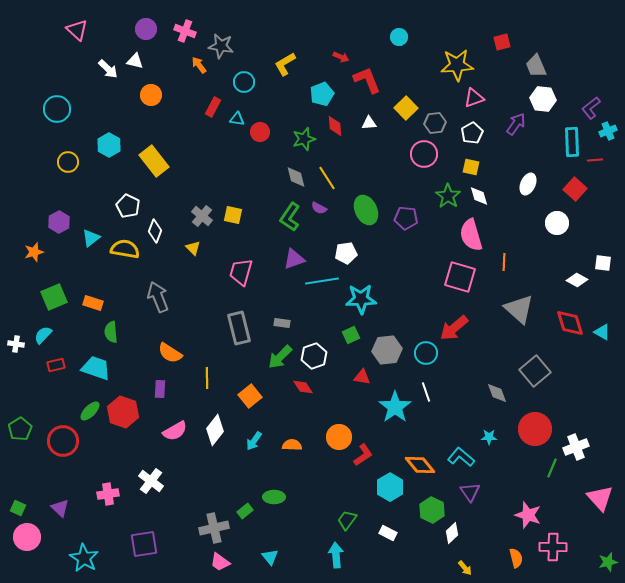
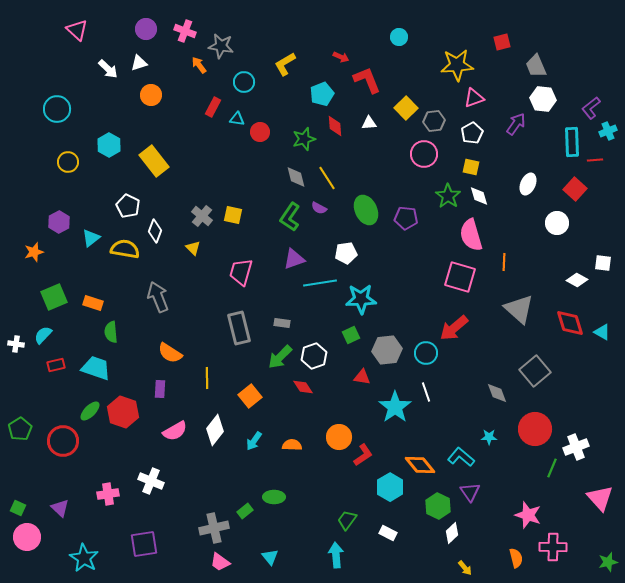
white triangle at (135, 61): moved 4 px right, 2 px down; rotated 30 degrees counterclockwise
gray hexagon at (435, 123): moved 1 px left, 2 px up
cyan line at (322, 281): moved 2 px left, 2 px down
white cross at (151, 481): rotated 15 degrees counterclockwise
green hexagon at (432, 510): moved 6 px right, 4 px up
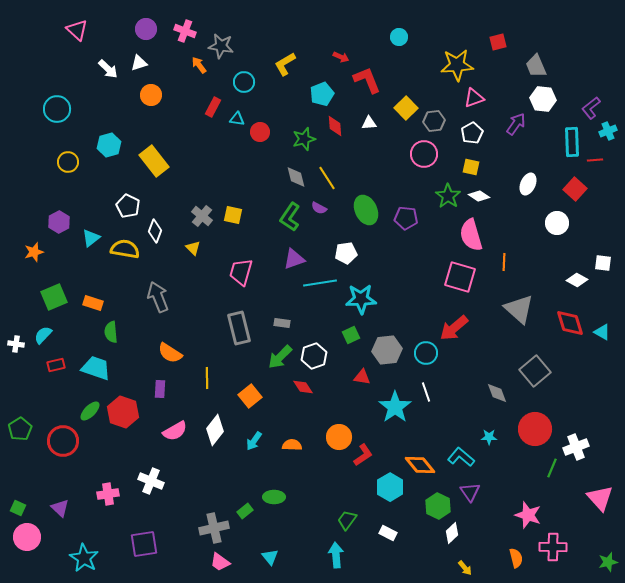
red square at (502, 42): moved 4 px left
cyan hexagon at (109, 145): rotated 15 degrees clockwise
white diamond at (479, 196): rotated 40 degrees counterclockwise
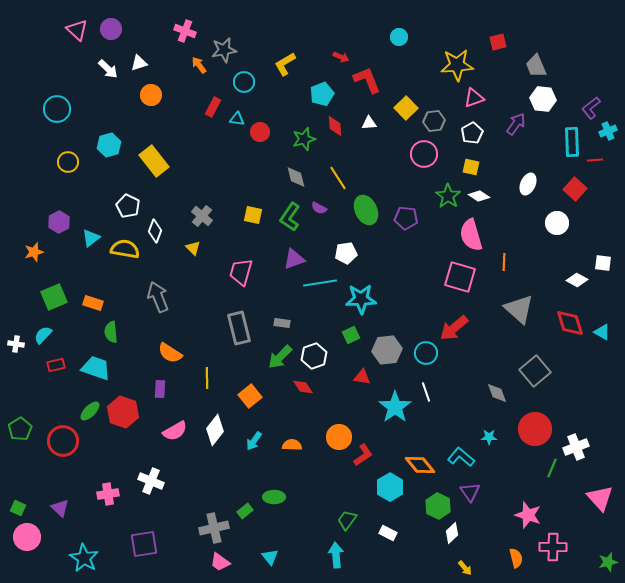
purple circle at (146, 29): moved 35 px left
gray star at (221, 46): moved 3 px right, 4 px down; rotated 20 degrees counterclockwise
yellow line at (327, 178): moved 11 px right
yellow square at (233, 215): moved 20 px right
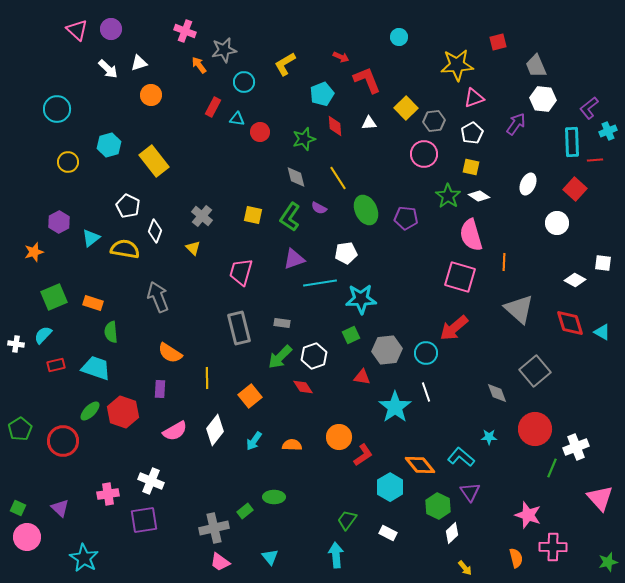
purple L-shape at (591, 108): moved 2 px left
white diamond at (577, 280): moved 2 px left
purple square at (144, 544): moved 24 px up
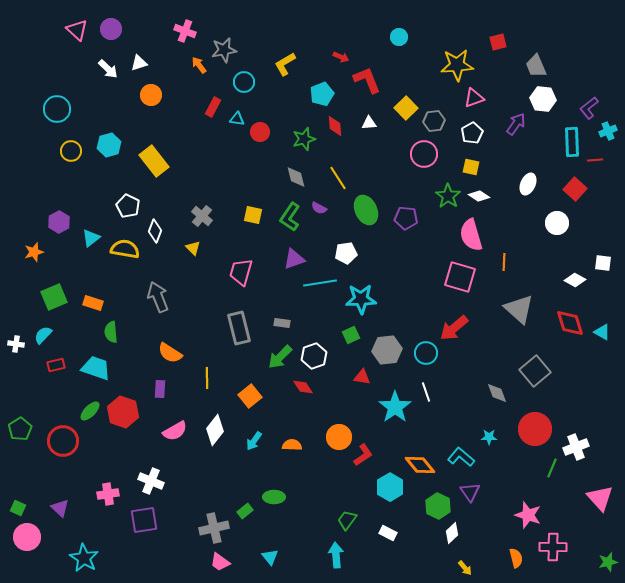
yellow circle at (68, 162): moved 3 px right, 11 px up
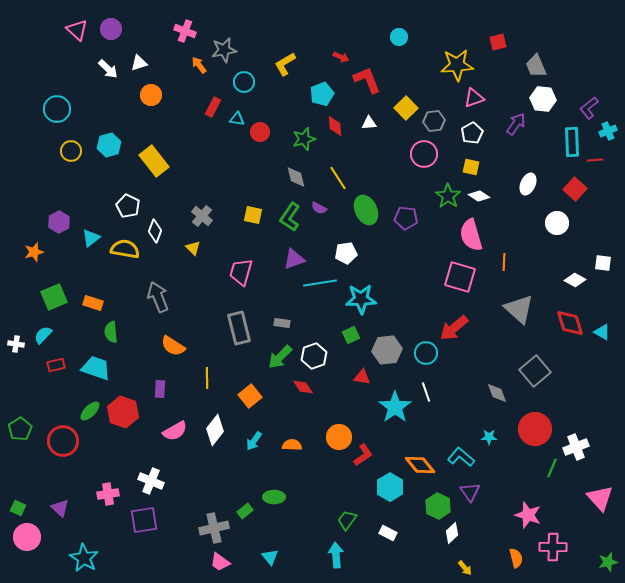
orange semicircle at (170, 353): moved 3 px right, 7 px up
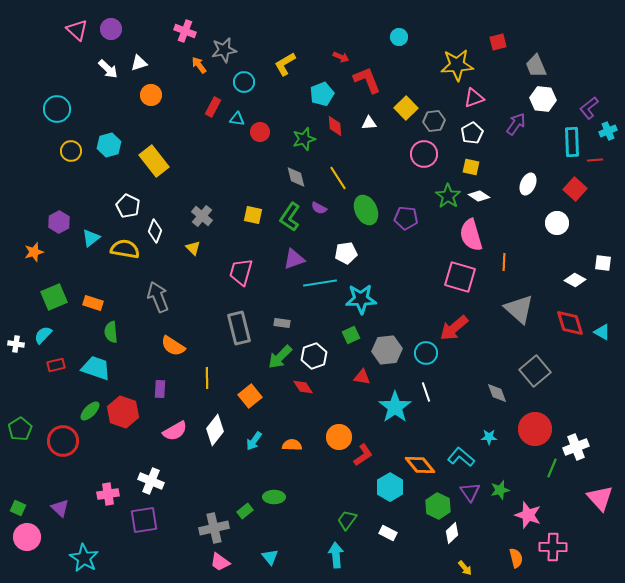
green star at (608, 562): moved 108 px left, 72 px up
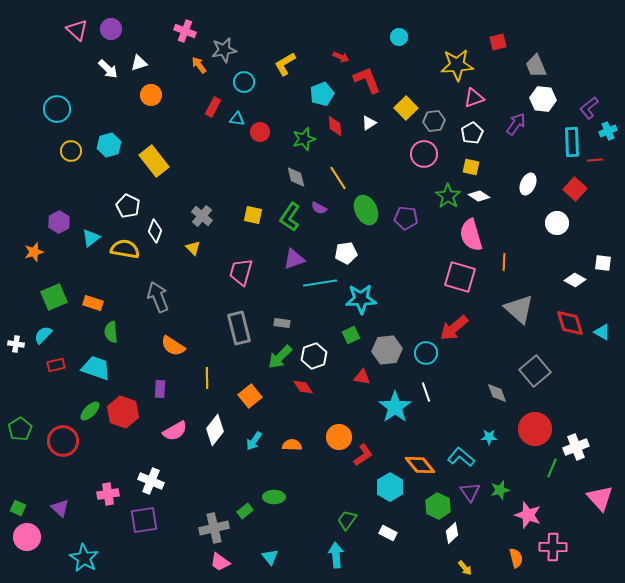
white triangle at (369, 123): rotated 28 degrees counterclockwise
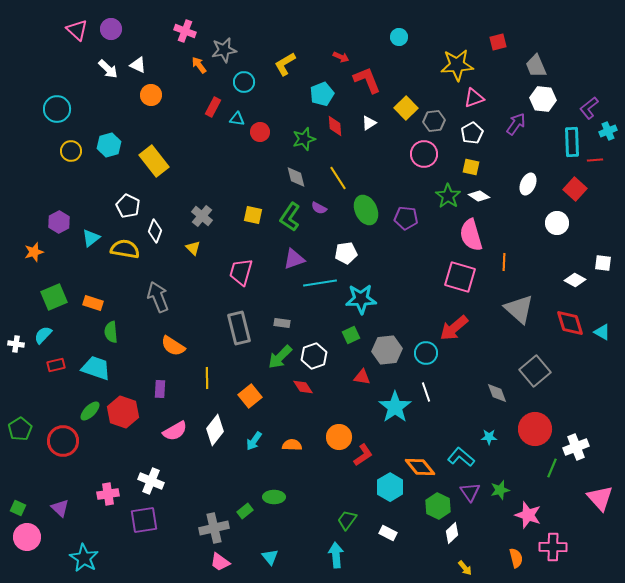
white triangle at (139, 63): moved 1 px left, 2 px down; rotated 42 degrees clockwise
orange diamond at (420, 465): moved 2 px down
